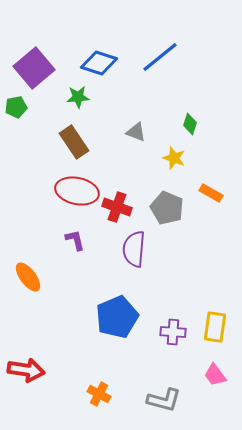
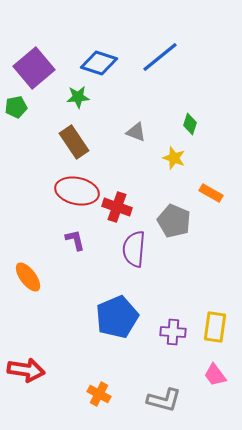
gray pentagon: moved 7 px right, 13 px down
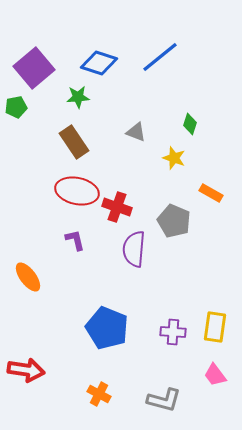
blue pentagon: moved 10 px left, 11 px down; rotated 27 degrees counterclockwise
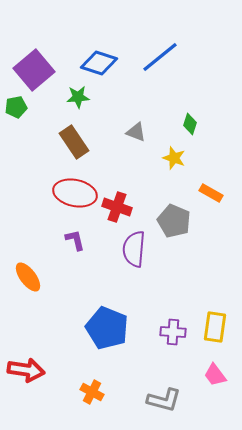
purple square: moved 2 px down
red ellipse: moved 2 px left, 2 px down
orange cross: moved 7 px left, 2 px up
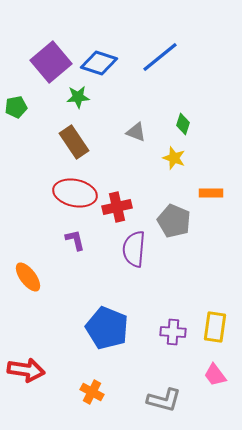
purple square: moved 17 px right, 8 px up
green diamond: moved 7 px left
orange rectangle: rotated 30 degrees counterclockwise
red cross: rotated 32 degrees counterclockwise
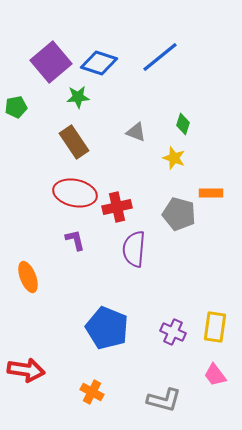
gray pentagon: moved 5 px right, 7 px up; rotated 8 degrees counterclockwise
orange ellipse: rotated 16 degrees clockwise
purple cross: rotated 20 degrees clockwise
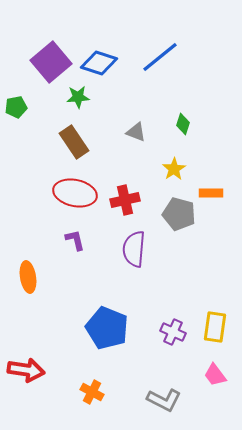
yellow star: moved 11 px down; rotated 20 degrees clockwise
red cross: moved 8 px right, 7 px up
orange ellipse: rotated 12 degrees clockwise
gray L-shape: rotated 12 degrees clockwise
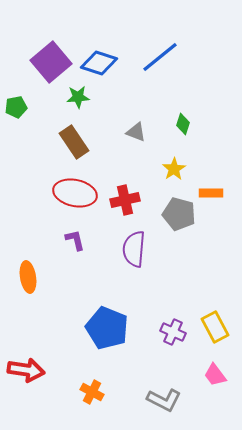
yellow rectangle: rotated 36 degrees counterclockwise
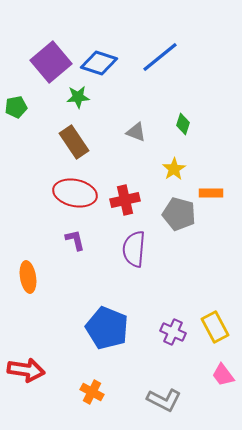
pink trapezoid: moved 8 px right
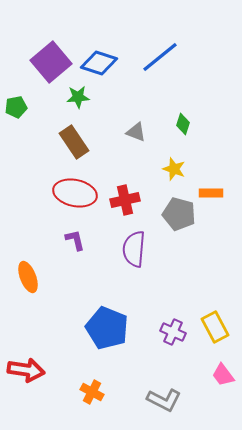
yellow star: rotated 20 degrees counterclockwise
orange ellipse: rotated 12 degrees counterclockwise
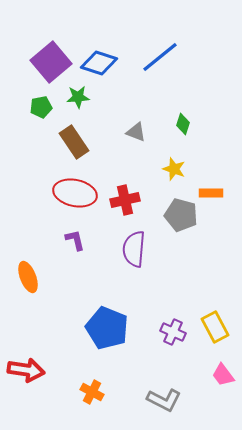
green pentagon: moved 25 px right
gray pentagon: moved 2 px right, 1 px down
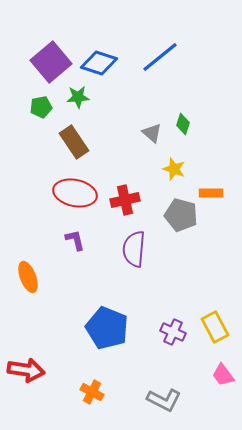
gray triangle: moved 16 px right, 1 px down; rotated 20 degrees clockwise
